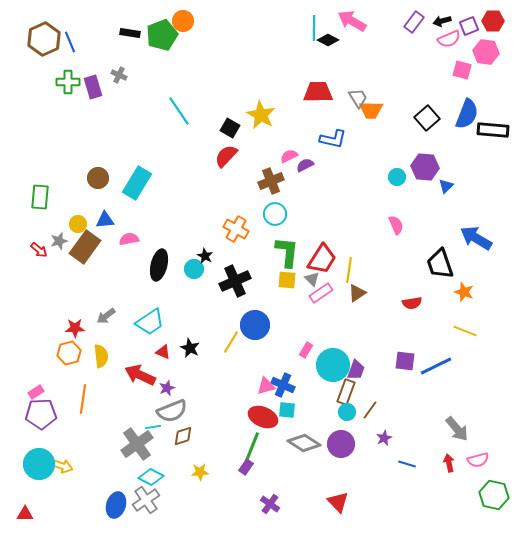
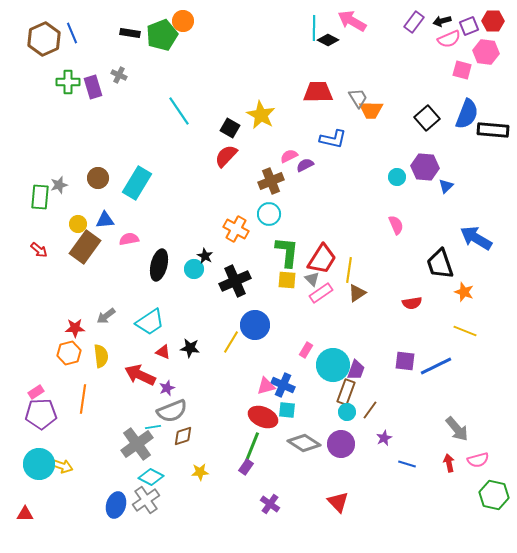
blue line at (70, 42): moved 2 px right, 9 px up
cyan circle at (275, 214): moved 6 px left
gray star at (59, 241): moved 56 px up
black star at (190, 348): rotated 18 degrees counterclockwise
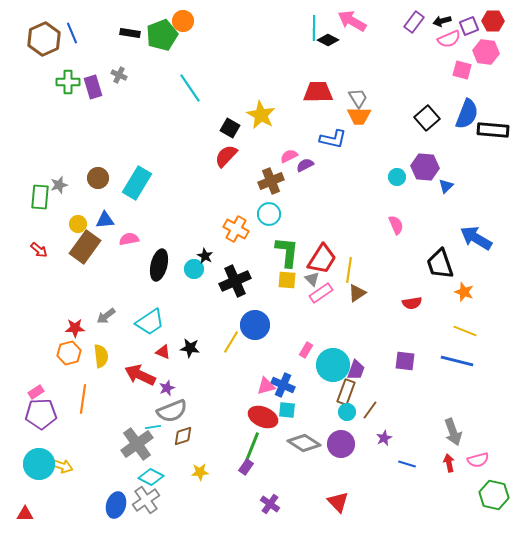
orange trapezoid at (371, 110): moved 12 px left, 6 px down
cyan line at (179, 111): moved 11 px right, 23 px up
blue line at (436, 366): moved 21 px right, 5 px up; rotated 40 degrees clockwise
gray arrow at (457, 429): moved 4 px left, 3 px down; rotated 20 degrees clockwise
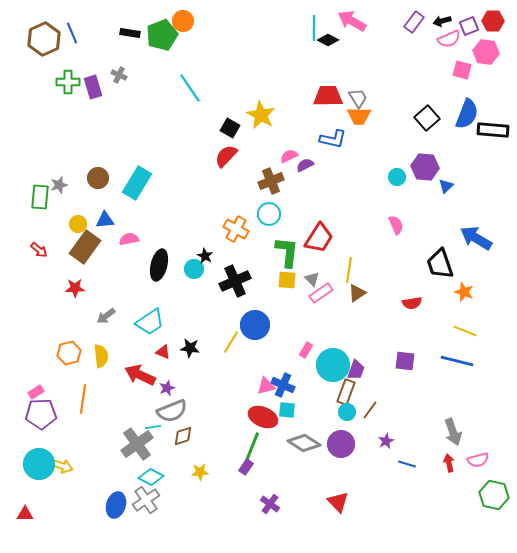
red trapezoid at (318, 92): moved 10 px right, 4 px down
red trapezoid at (322, 259): moved 3 px left, 21 px up
red star at (75, 328): moved 40 px up
purple star at (384, 438): moved 2 px right, 3 px down
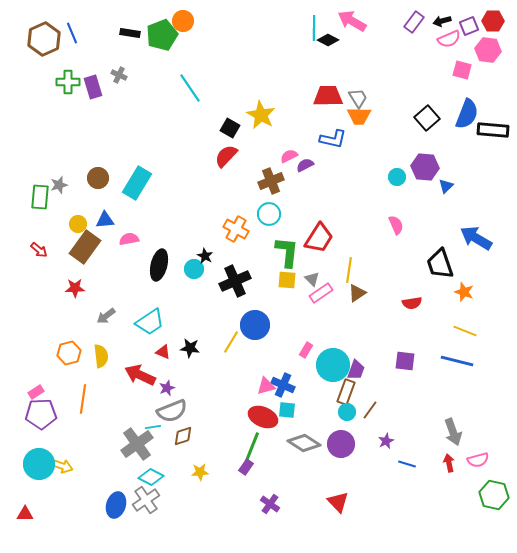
pink hexagon at (486, 52): moved 2 px right, 2 px up
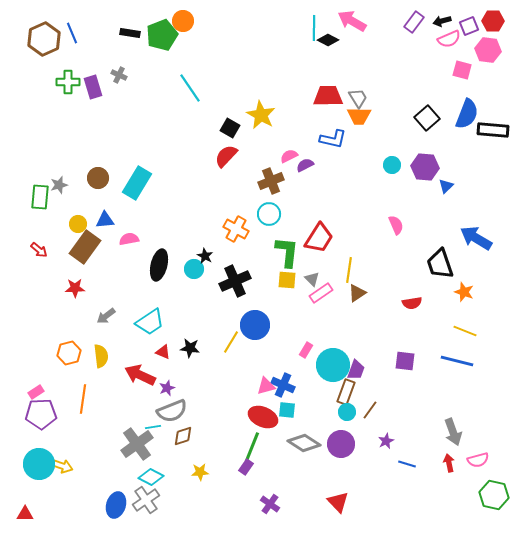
cyan circle at (397, 177): moved 5 px left, 12 px up
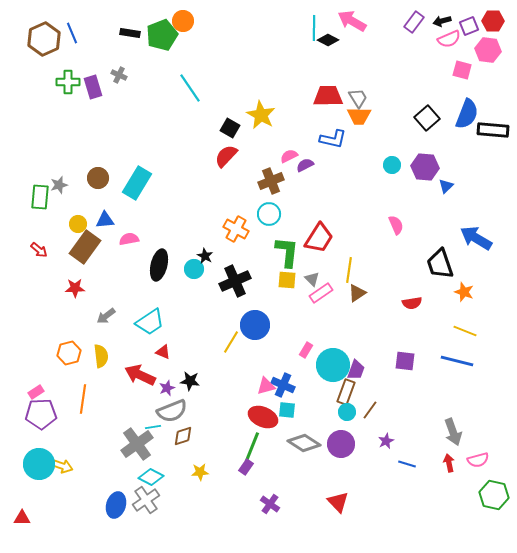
black star at (190, 348): moved 33 px down
red triangle at (25, 514): moved 3 px left, 4 px down
